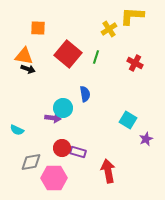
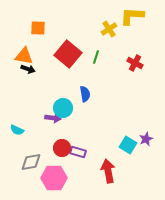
cyan square: moved 25 px down
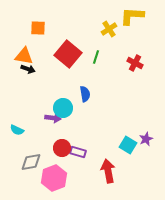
pink hexagon: rotated 20 degrees counterclockwise
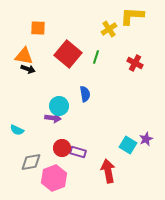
cyan circle: moved 4 px left, 2 px up
